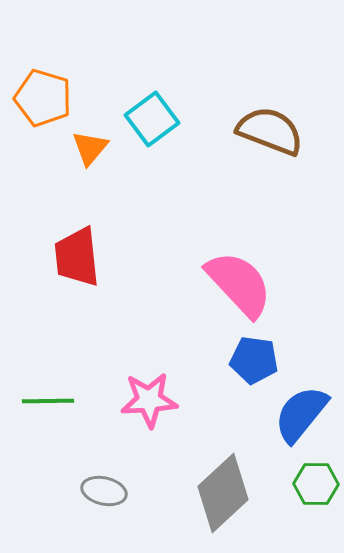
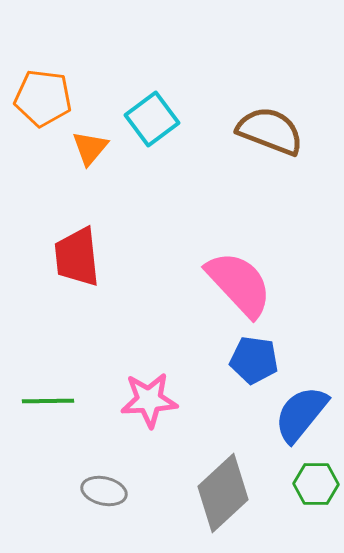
orange pentagon: rotated 10 degrees counterclockwise
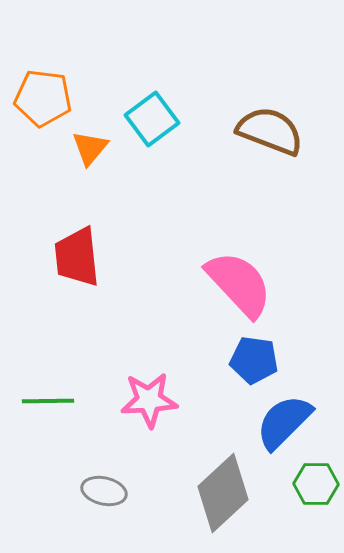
blue semicircle: moved 17 px left, 8 px down; rotated 6 degrees clockwise
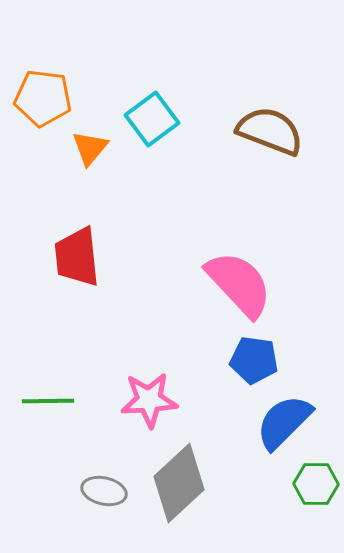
gray diamond: moved 44 px left, 10 px up
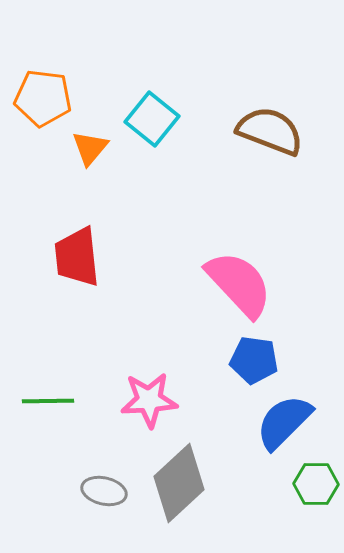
cyan square: rotated 14 degrees counterclockwise
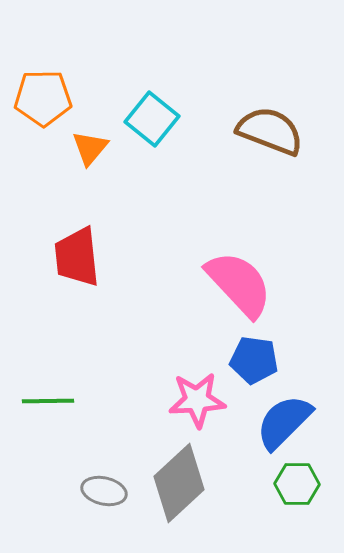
orange pentagon: rotated 8 degrees counterclockwise
pink star: moved 48 px right
green hexagon: moved 19 px left
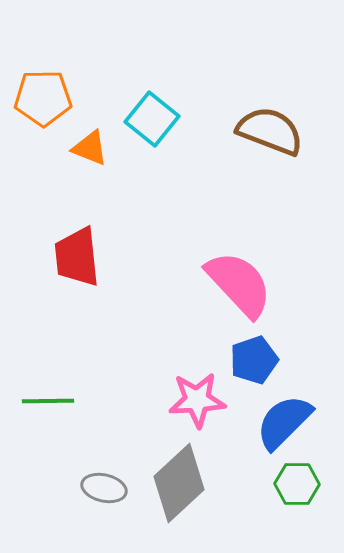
orange triangle: rotated 48 degrees counterclockwise
blue pentagon: rotated 27 degrees counterclockwise
gray ellipse: moved 3 px up
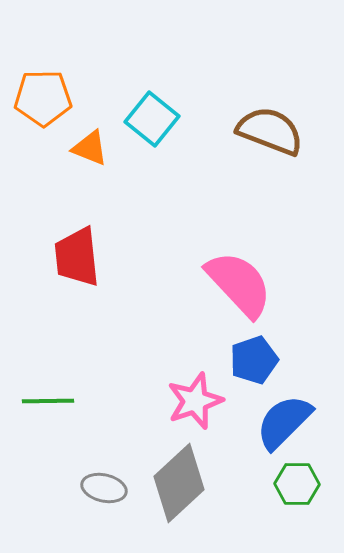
pink star: moved 2 px left, 1 px down; rotated 16 degrees counterclockwise
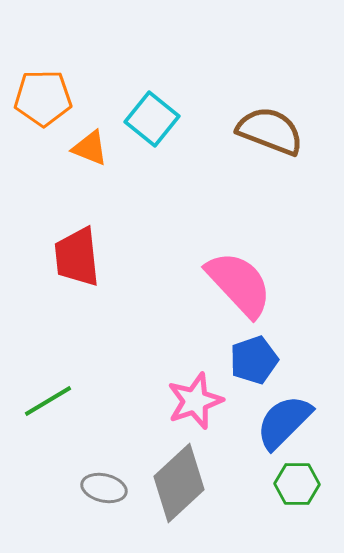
green line: rotated 30 degrees counterclockwise
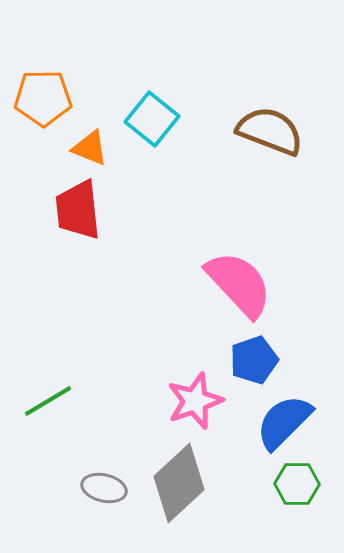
red trapezoid: moved 1 px right, 47 px up
